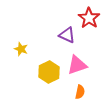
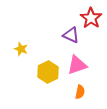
red star: moved 2 px right
purple triangle: moved 4 px right
yellow hexagon: moved 1 px left
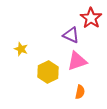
pink triangle: moved 4 px up
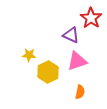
yellow star: moved 8 px right, 6 px down; rotated 16 degrees counterclockwise
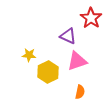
purple triangle: moved 3 px left, 1 px down
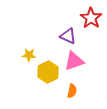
pink triangle: moved 3 px left
orange semicircle: moved 8 px left, 1 px up
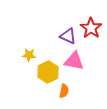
red star: moved 10 px down
pink triangle: rotated 30 degrees clockwise
orange semicircle: moved 8 px left
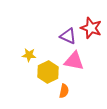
red star: rotated 15 degrees counterclockwise
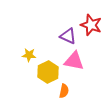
red star: moved 3 px up
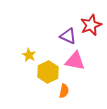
red star: rotated 30 degrees clockwise
yellow star: rotated 24 degrees clockwise
pink triangle: moved 1 px right
